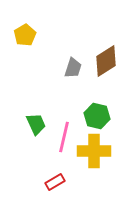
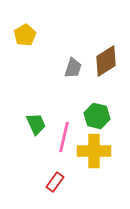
red rectangle: rotated 24 degrees counterclockwise
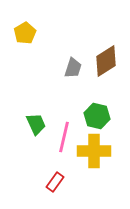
yellow pentagon: moved 2 px up
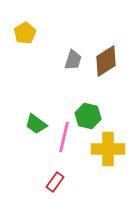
gray trapezoid: moved 8 px up
green hexagon: moved 9 px left
green trapezoid: rotated 150 degrees clockwise
yellow cross: moved 14 px right, 2 px up
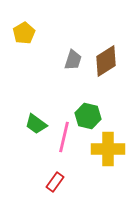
yellow pentagon: moved 1 px left
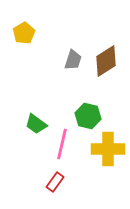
pink line: moved 2 px left, 7 px down
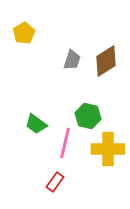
gray trapezoid: moved 1 px left
pink line: moved 3 px right, 1 px up
